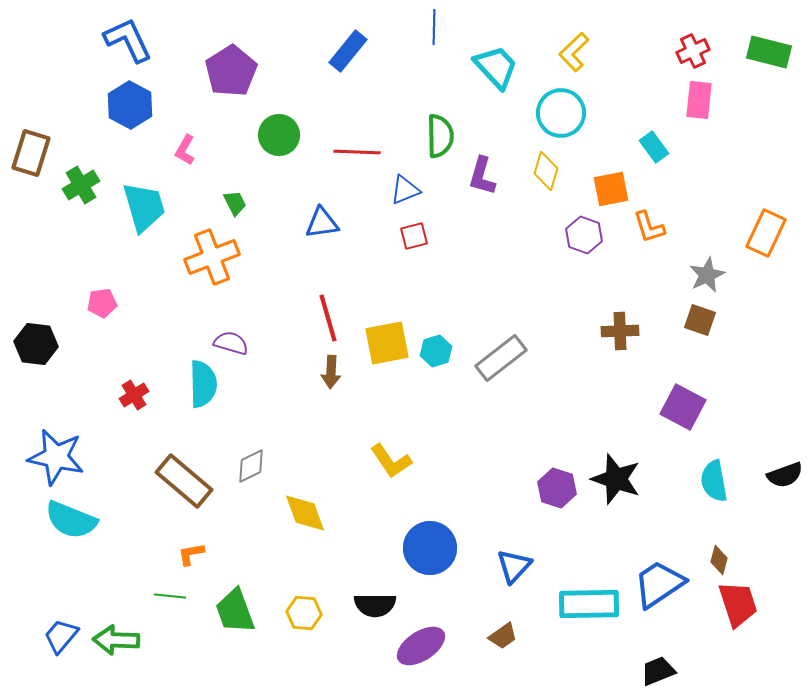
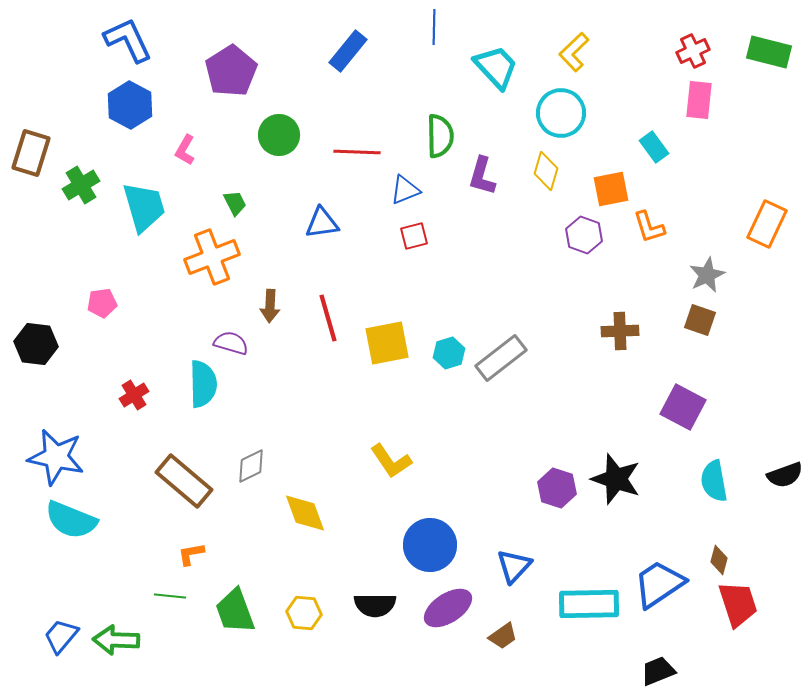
orange rectangle at (766, 233): moved 1 px right, 9 px up
cyan hexagon at (436, 351): moved 13 px right, 2 px down
brown arrow at (331, 372): moved 61 px left, 66 px up
blue circle at (430, 548): moved 3 px up
purple ellipse at (421, 646): moved 27 px right, 38 px up
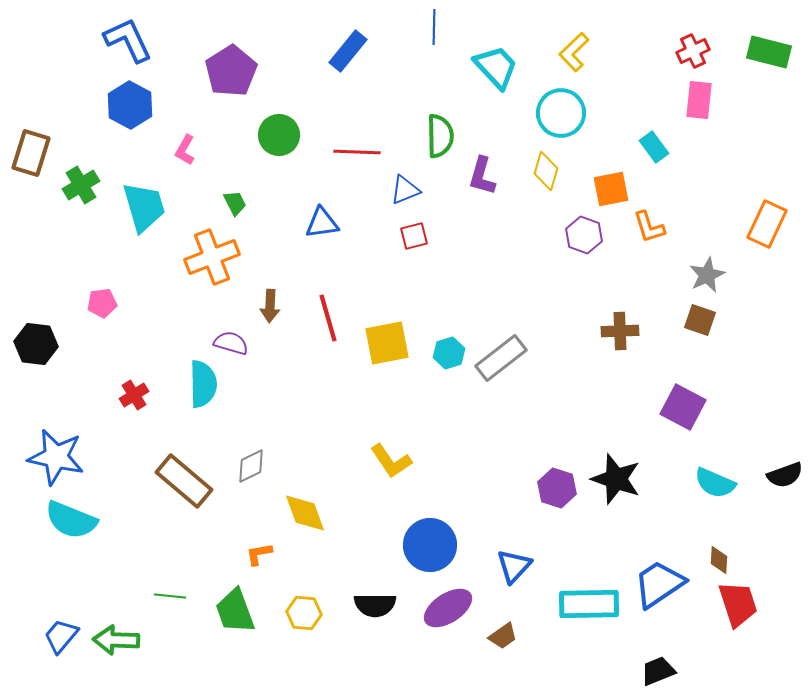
cyan semicircle at (714, 481): moved 1 px right, 2 px down; rotated 57 degrees counterclockwise
orange L-shape at (191, 554): moved 68 px right
brown diamond at (719, 560): rotated 12 degrees counterclockwise
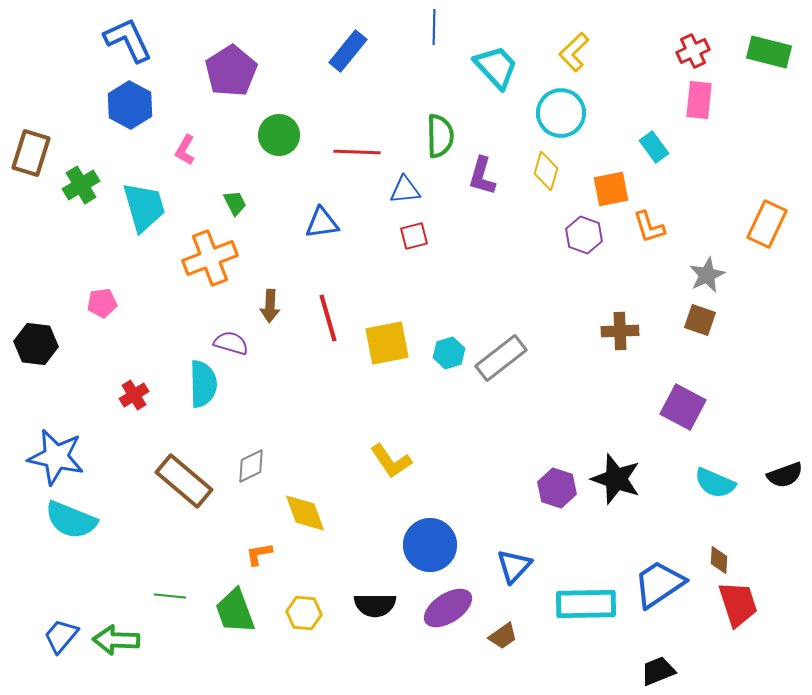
blue triangle at (405, 190): rotated 16 degrees clockwise
orange cross at (212, 257): moved 2 px left, 1 px down
cyan rectangle at (589, 604): moved 3 px left
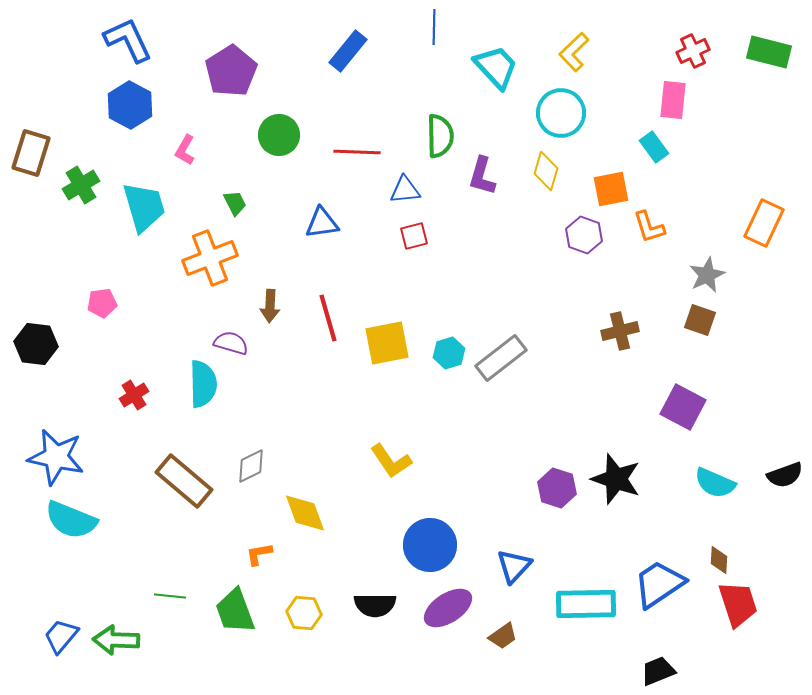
pink rectangle at (699, 100): moved 26 px left
orange rectangle at (767, 224): moved 3 px left, 1 px up
brown cross at (620, 331): rotated 12 degrees counterclockwise
